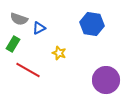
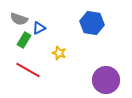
blue hexagon: moved 1 px up
green rectangle: moved 11 px right, 4 px up
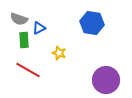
green rectangle: rotated 35 degrees counterclockwise
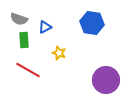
blue triangle: moved 6 px right, 1 px up
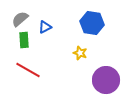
gray semicircle: moved 1 px right; rotated 120 degrees clockwise
yellow star: moved 21 px right
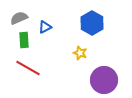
gray semicircle: moved 1 px left, 1 px up; rotated 18 degrees clockwise
blue hexagon: rotated 20 degrees clockwise
red line: moved 2 px up
purple circle: moved 2 px left
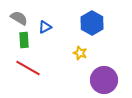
gray semicircle: rotated 54 degrees clockwise
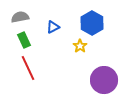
gray semicircle: moved 1 px right, 1 px up; rotated 42 degrees counterclockwise
blue triangle: moved 8 px right
green rectangle: rotated 21 degrees counterclockwise
yellow star: moved 7 px up; rotated 16 degrees clockwise
red line: rotated 35 degrees clockwise
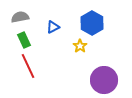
red line: moved 2 px up
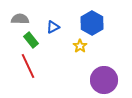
gray semicircle: moved 2 px down; rotated 12 degrees clockwise
green rectangle: moved 7 px right; rotated 14 degrees counterclockwise
